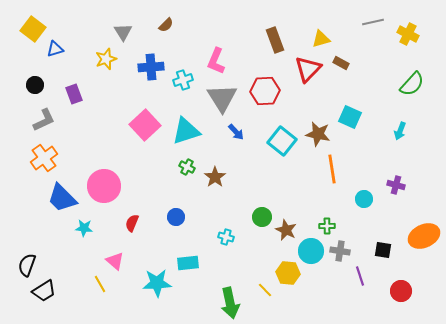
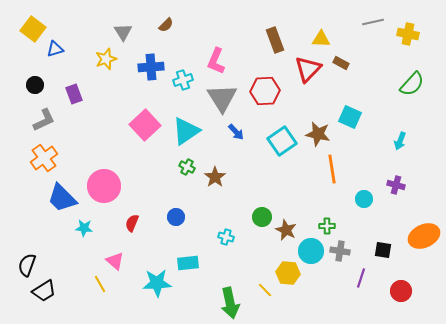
yellow cross at (408, 34): rotated 15 degrees counterclockwise
yellow triangle at (321, 39): rotated 18 degrees clockwise
cyan triangle at (186, 131): rotated 16 degrees counterclockwise
cyan arrow at (400, 131): moved 10 px down
cyan square at (282, 141): rotated 16 degrees clockwise
purple line at (360, 276): moved 1 px right, 2 px down; rotated 36 degrees clockwise
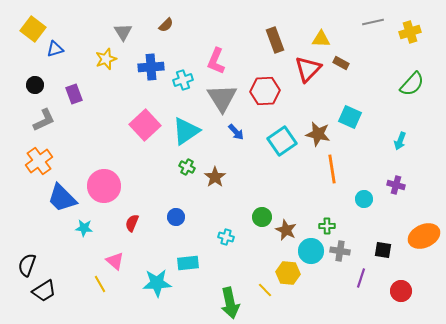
yellow cross at (408, 34): moved 2 px right, 2 px up; rotated 30 degrees counterclockwise
orange cross at (44, 158): moved 5 px left, 3 px down
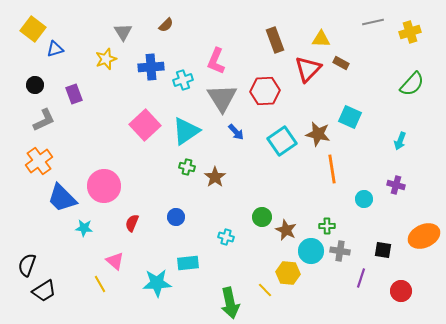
green cross at (187, 167): rotated 14 degrees counterclockwise
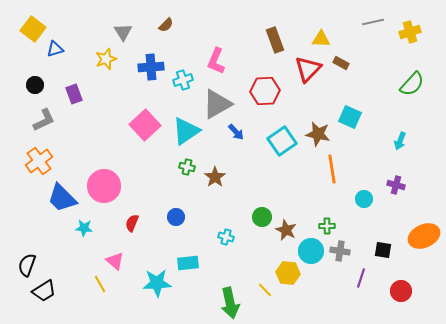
gray triangle at (222, 98): moved 5 px left, 6 px down; rotated 32 degrees clockwise
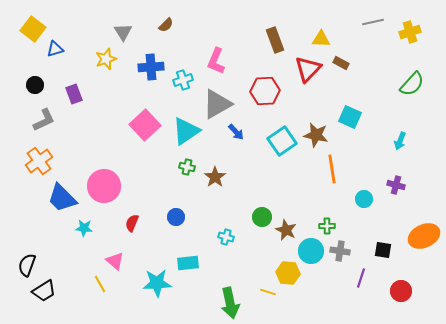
brown star at (318, 134): moved 2 px left, 1 px down
yellow line at (265, 290): moved 3 px right, 2 px down; rotated 28 degrees counterclockwise
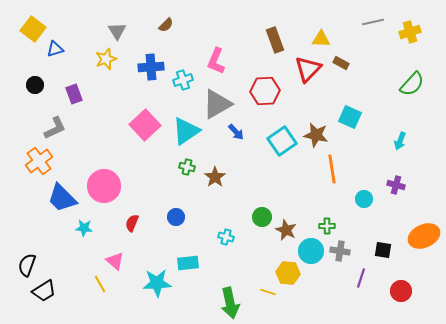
gray triangle at (123, 32): moved 6 px left, 1 px up
gray L-shape at (44, 120): moved 11 px right, 8 px down
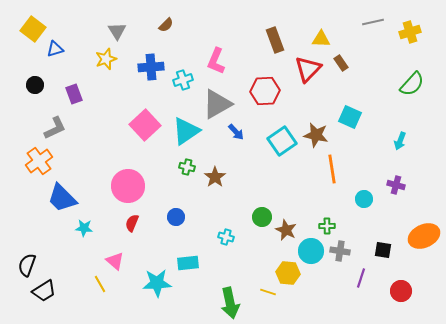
brown rectangle at (341, 63): rotated 28 degrees clockwise
pink circle at (104, 186): moved 24 px right
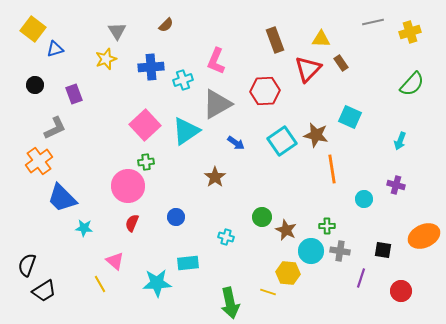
blue arrow at (236, 132): moved 11 px down; rotated 12 degrees counterclockwise
green cross at (187, 167): moved 41 px left, 5 px up; rotated 21 degrees counterclockwise
